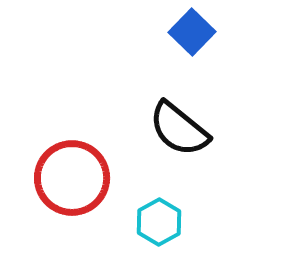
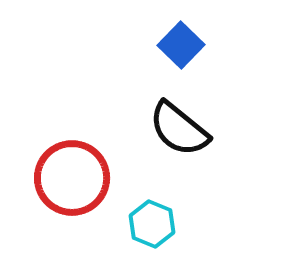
blue square: moved 11 px left, 13 px down
cyan hexagon: moved 7 px left, 2 px down; rotated 9 degrees counterclockwise
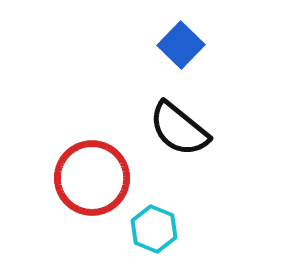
red circle: moved 20 px right
cyan hexagon: moved 2 px right, 5 px down
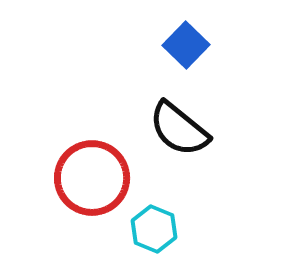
blue square: moved 5 px right
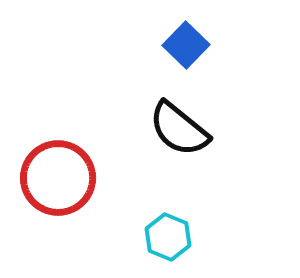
red circle: moved 34 px left
cyan hexagon: moved 14 px right, 8 px down
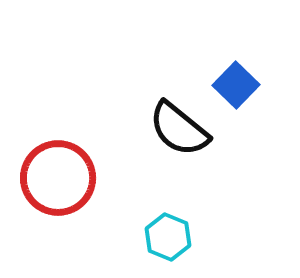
blue square: moved 50 px right, 40 px down
